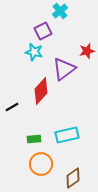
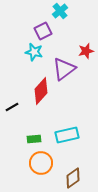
red star: moved 1 px left
orange circle: moved 1 px up
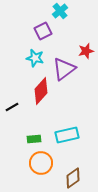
cyan star: moved 1 px right, 6 px down
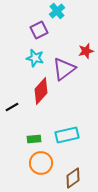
cyan cross: moved 3 px left
purple square: moved 4 px left, 1 px up
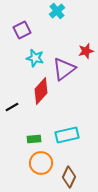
purple square: moved 17 px left
brown diamond: moved 4 px left, 1 px up; rotated 30 degrees counterclockwise
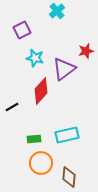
brown diamond: rotated 20 degrees counterclockwise
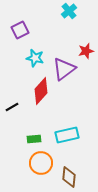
cyan cross: moved 12 px right
purple square: moved 2 px left
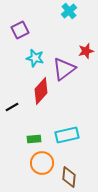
orange circle: moved 1 px right
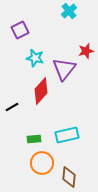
purple triangle: rotated 15 degrees counterclockwise
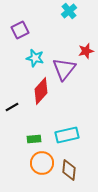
brown diamond: moved 7 px up
